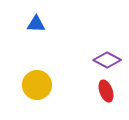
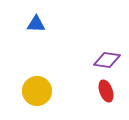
purple diamond: rotated 20 degrees counterclockwise
yellow circle: moved 6 px down
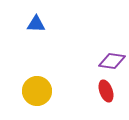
purple diamond: moved 5 px right, 1 px down
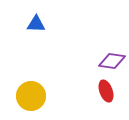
yellow circle: moved 6 px left, 5 px down
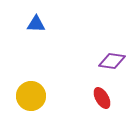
red ellipse: moved 4 px left, 7 px down; rotated 10 degrees counterclockwise
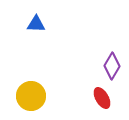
purple diamond: moved 5 px down; rotated 68 degrees counterclockwise
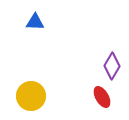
blue triangle: moved 1 px left, 2 px up
red ellipse: moved 1 px up
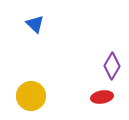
blue triangle: moved 2 px down; rotated 42 degrees clockwise
red ellipse: rotated 70 degrees counterclockwise
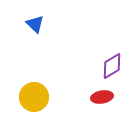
purple diamond: rotated 28 degrees clockwise
yellow circle: moved 3 px right, 1 px down
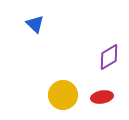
purple diamond: moved 3 px left, 9 px up
yellow circle: moved 29 px right, 2 px up
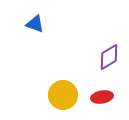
blue triangle: rotated 24 degrees counterclockwise
